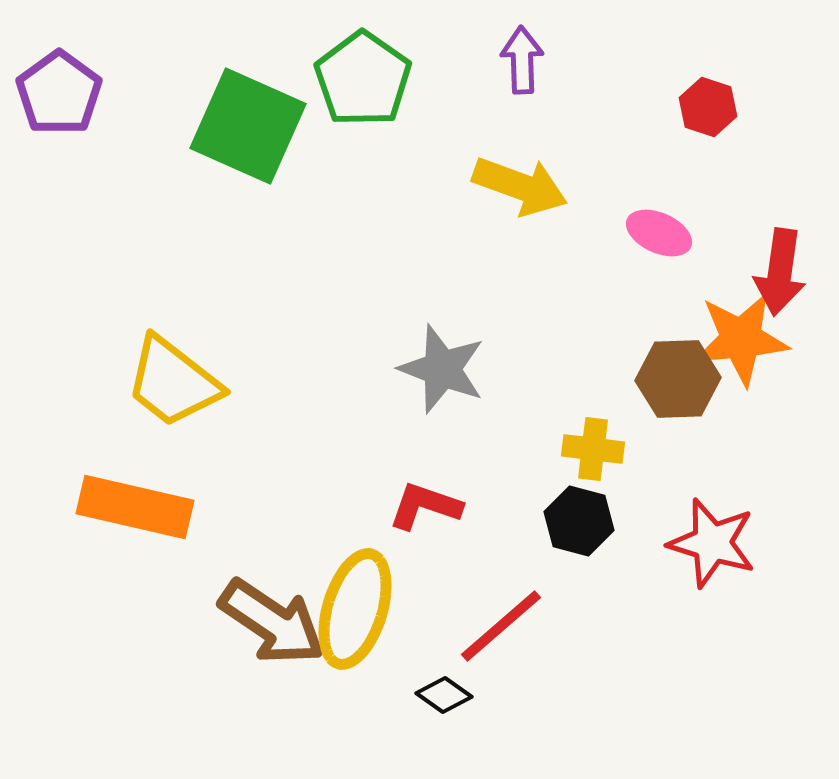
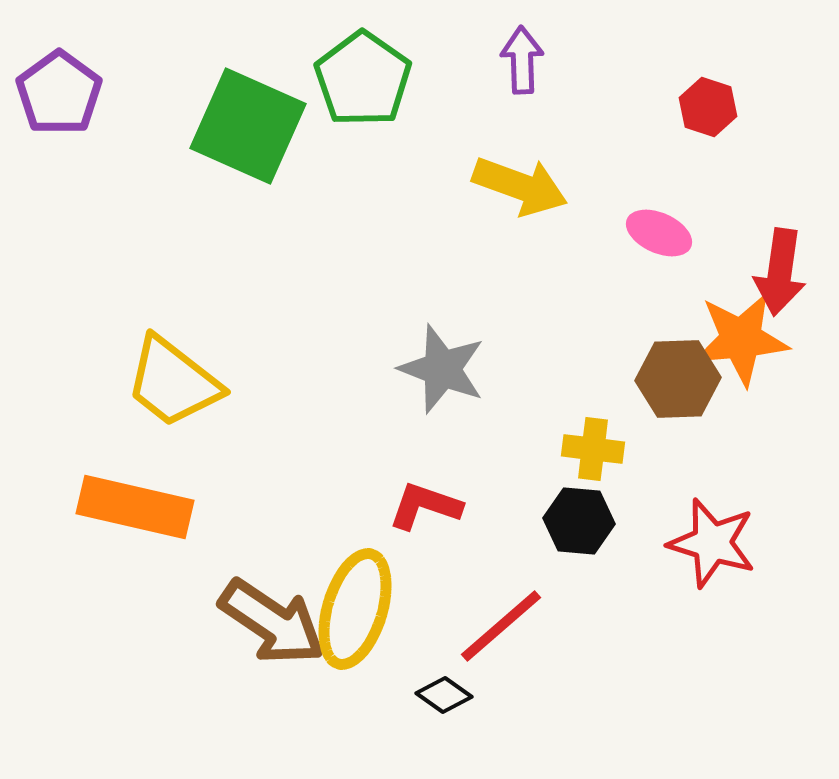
black hexagon: rotated 10 degrees counterclockwise
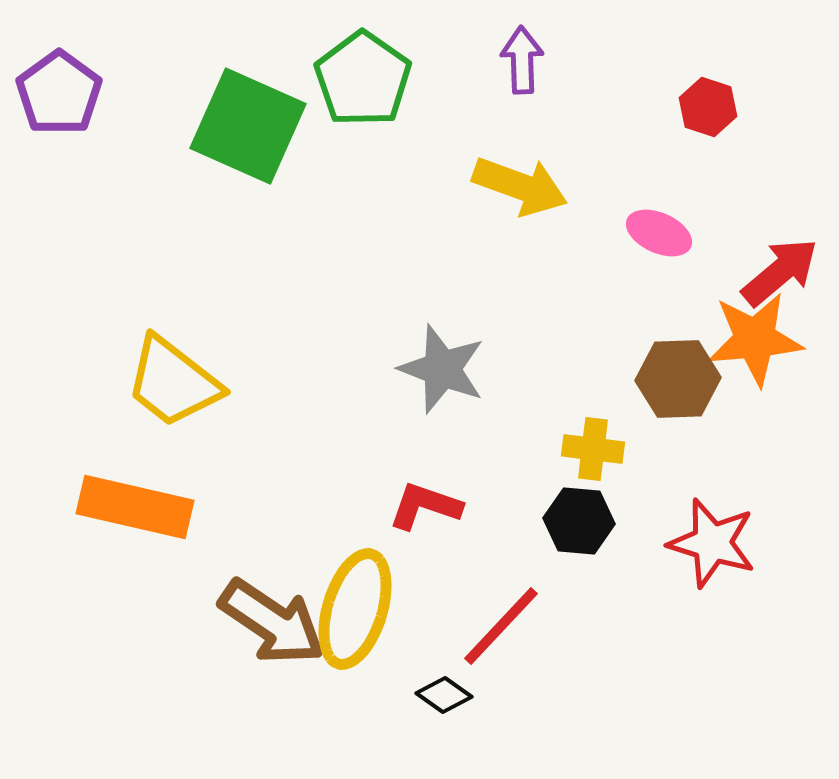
red arrow: rotated 138 degrees counterclockwise
orange star: moved 14 px right
red line: rotated 6 degrees counterclockwise
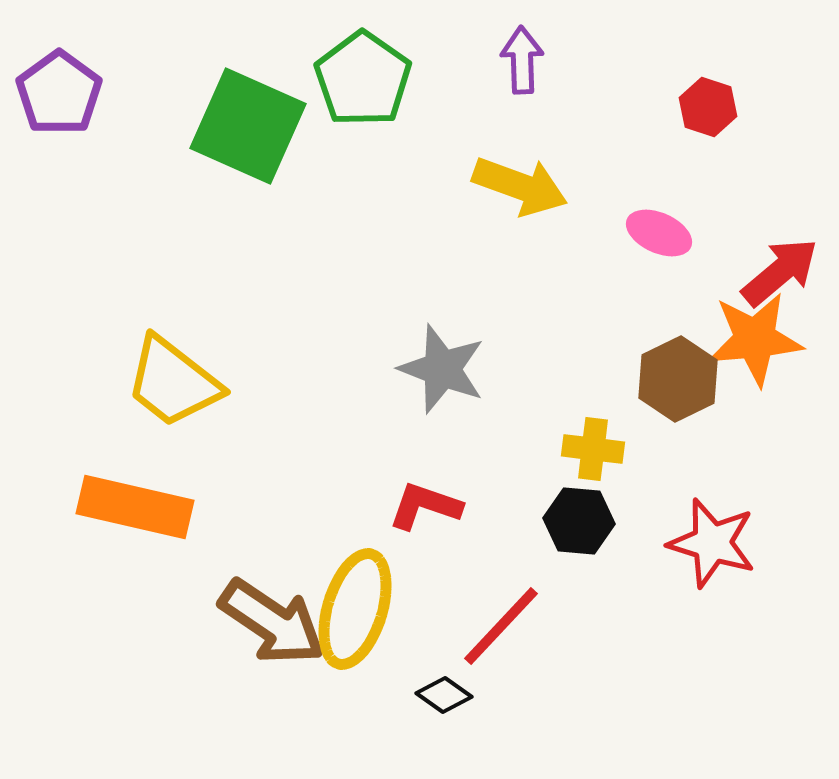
brown hexagon: rotated 24 degrees counterclockwise
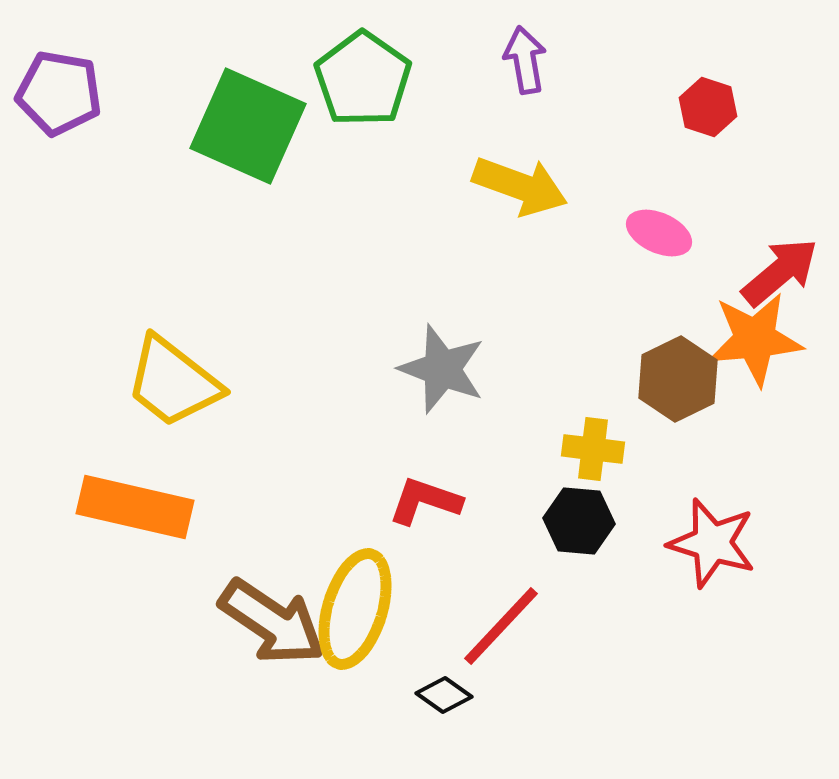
purple arrow: moved 3 px right; rotated 8 degrees counterclockwise
purple pentagon: rotated 26 degrees counterclockwise
red L-shape: moved 5 px up
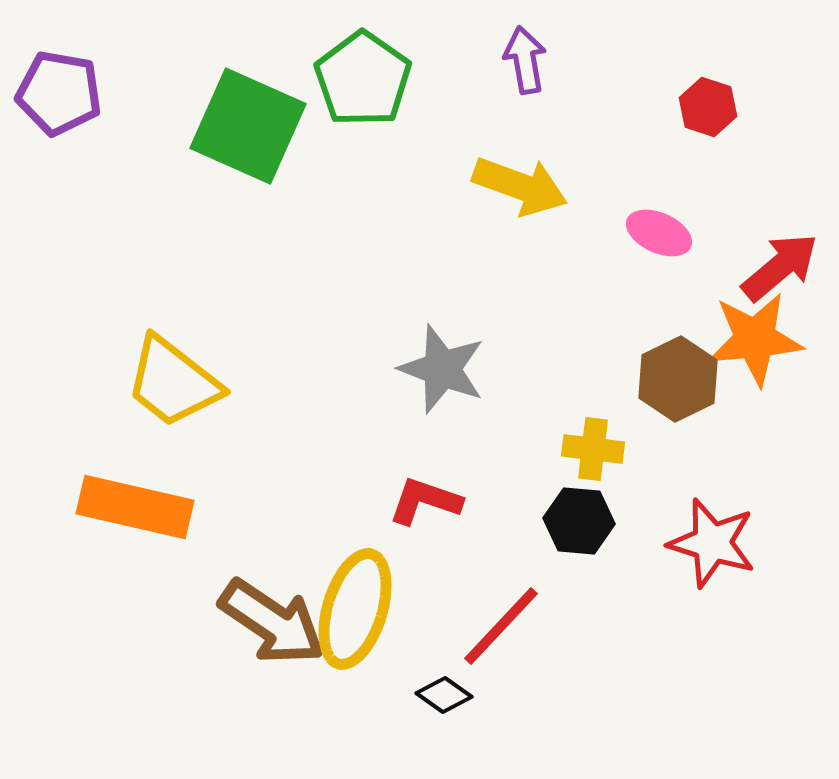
red arrow: moved 5 px up
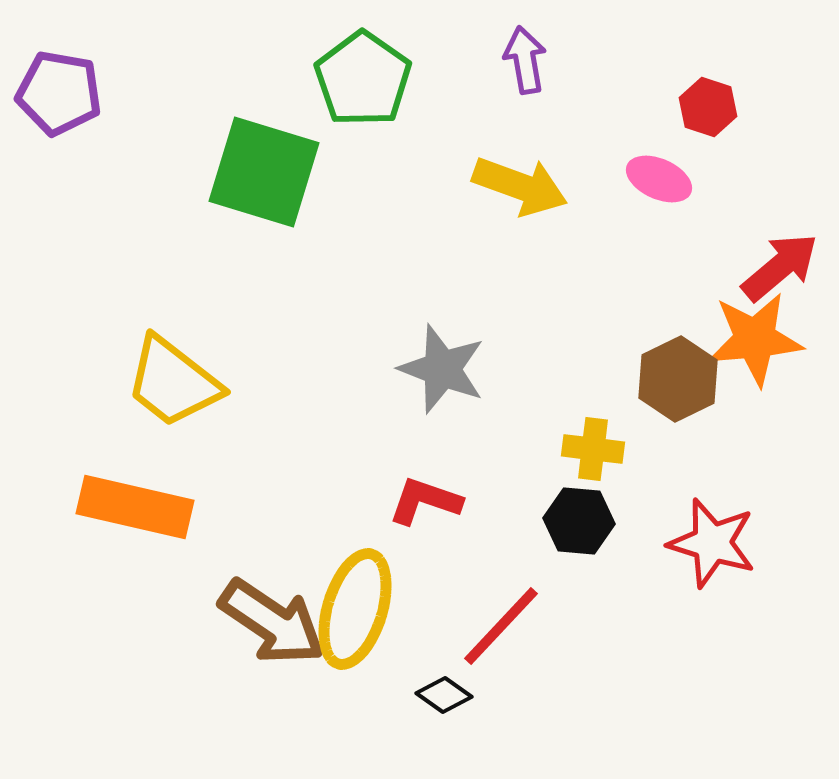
green square: moved 16 px right, 46 px down; rotated 7 degrees counterclockwise
pink ellipse: moved 54 px up
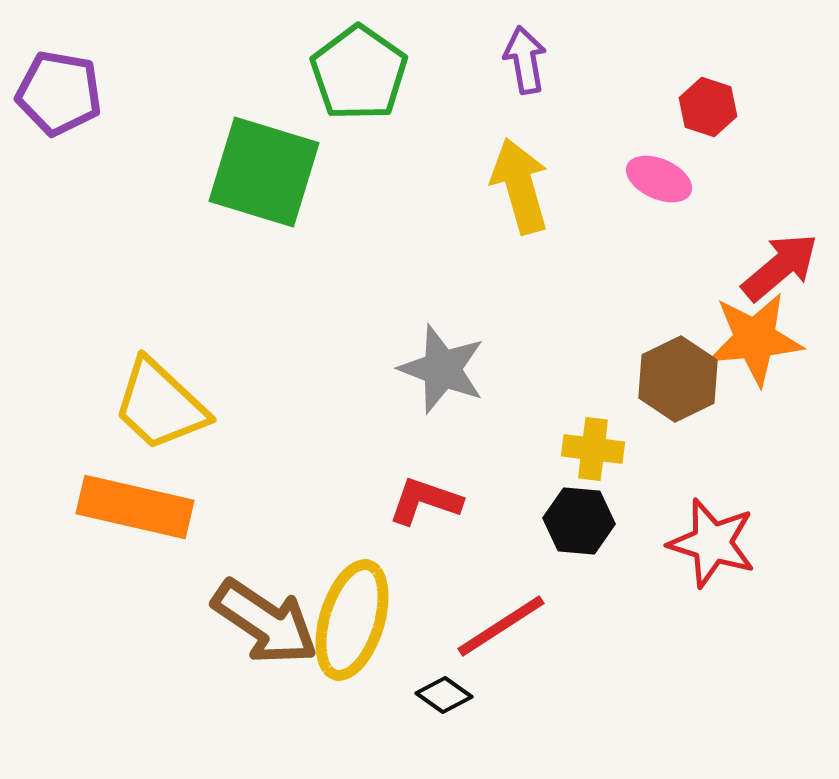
green pentagon: moved 4 px left, 6 px up
yellow arrow: rotated 126 degrees counterclockwise
yellow trapezoid: moved 13 px left, 23 px down; rotated 5 degrees clockwise
yellow ellipse: moved 3 px left, 11 px down
brown arrow: moved 7 px left
red line: rotated 14 degrees clockwise
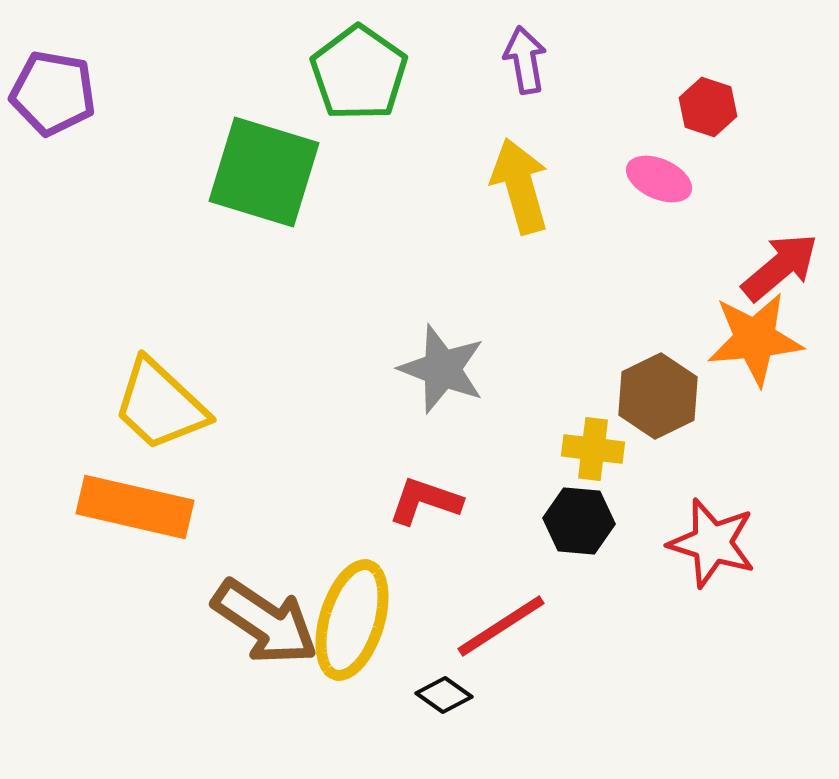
purple pentagon: moved 6 px left
brown hexagon: moved 20 px left, 17 px down
